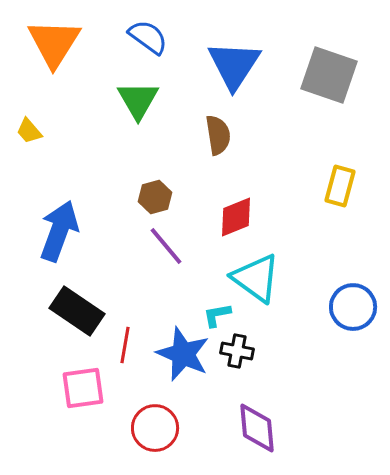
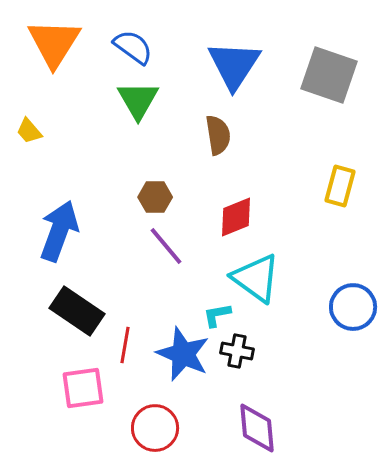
blue semicircle: moved 15 px left, 10 px down
brown hexagon: rotated 16 degrees clockwise
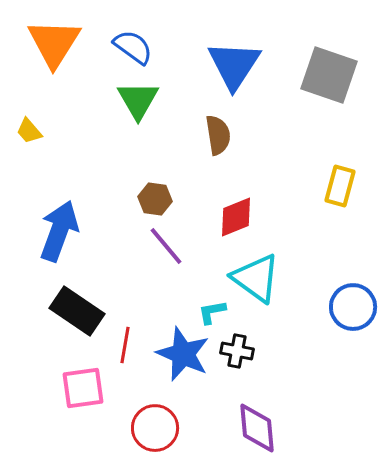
brown hexagon: moved 2 px down; rotated 8 degrees clockwise
cyan L-shape: moved 5 px left, 3 px up
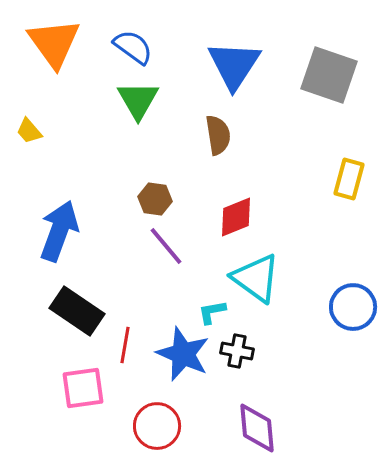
orange triangle: rotated 8 degrees counterclockwise
yellow rectangle: moved 9 px right, 7 px up
red circle: moved 2 px right, 2 px up
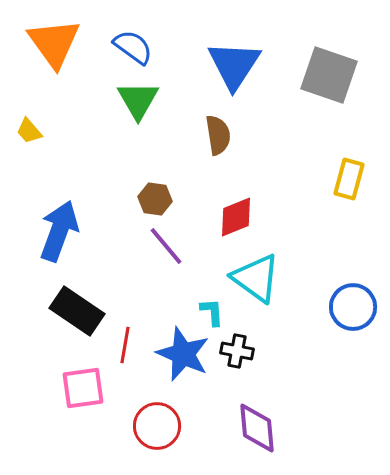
cyan L-shape: rotated 96 degrees clockwise
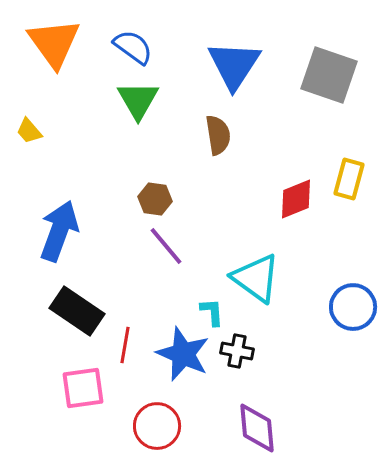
red diamond: moved 60 px right, 18 px up
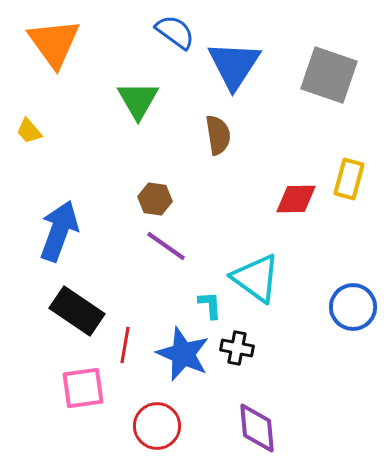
blue semicircle: moved 42 px right, 15 px up
red diamond: rotated 21 degrees clockwise
purple line: rotated 15 degrees counterclockwise
cyan L-shape: moved 2 px left, 7 px up
black cross: moved 3 px up
